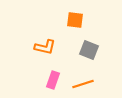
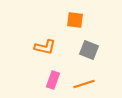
orange line: moved 1 px right
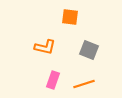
orange square: moved 5 px left, 3 px up
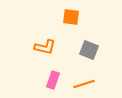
orange square: moved 1 px right
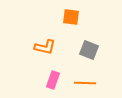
orange line: moved 1 px right, 1 px up; rotated 20 degrees clockwise
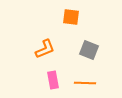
orange L-shape: moved 2 px down; rotated 35 degrees counterclockwise
pink rectangle: rotated 30 degrees counterclockwise
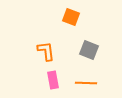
orange square: rotated 12 degrees clockwise
orange L-shape: moved 1 px right, 2 px down; rotated 75 degrees counterclockwise
orange line: moved 1 px right
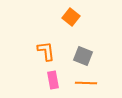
orange square: rotated 18 degrees clockwise
gray square: moved 6 px left, 6 px down
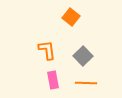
orange L-shape: moved 1 px right, 1 px up
gray square: rotated 24 degrees clockwise
